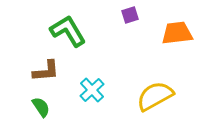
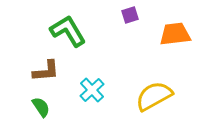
orange trapezoid: moved 2 px left, 1 px down
yellow semicircle: moved 1 px left
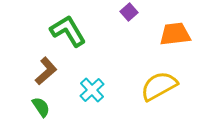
purple square: moved 1 px left, 3 px up; rotated 24 degrees counterclockwise
brown L-shape: rotated 36 degrees counterclockwise
yellow semicircle: moved 5 px right, 10 px up
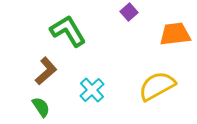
yellow semicircle: moved 2 px left
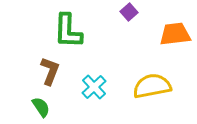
green L-shape: rotated 147 degrees counterclockwise
brown L-shape: moved 4 px right; rotated 28 degrees counterclockwise
yellow semicircle: moved 5 px left; rotated 18 degrees clockwise
cyan cross: moved 2 px right, 3 px up
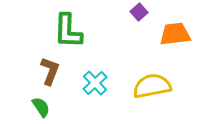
purple square: moved 10 px right
cyan cross: moved 1 px right, 4 px up
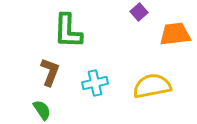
brown L-shape: moved 1 px down
cyan cross: rotated 30 degrees clockwise
green semicircle: moved 1 px right, 3 px down
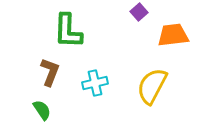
orange trapezoid: moved 2 px left, 1 px down
yellow semicircle: rotated 51 degrees counterclockwise
